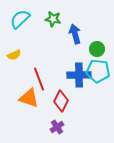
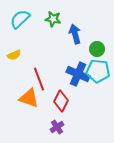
blue cross: moved 1 px left, 1 px up; rotated 25 degrees clockwise
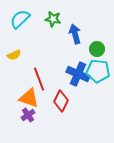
purple cross: moved 29 px left, 12 px up
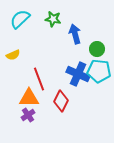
yellow semicircle: moved 1 px left
cyan pentagon: moved 1 px right
orange triangle: rotated 20 degrees counterclockwise
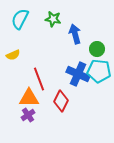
cyan semicircle: rotated 20 degrees counterclockwise
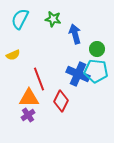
cyan pentagon: moved 3 px left
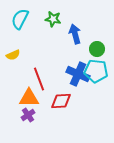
red diamond: rotated 60 degrees clockwise
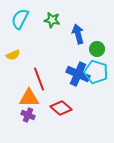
green star: moved 1 px left, 1 px down
blue arrow: moved 3 px right
cyan pentagon: moved 1 px down; rotated 10 degrees clockwise
red diamond: moved 7 px down; rotated 45 degrees clockwise
purple cross: rotated 32 degrees counterclockwise
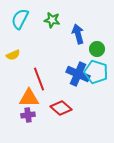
purple cross: rotated 32 degrees counterclockwise
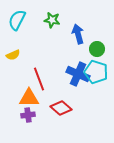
cyan semicircle: moved 3 px left, 1 px down
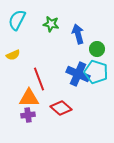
green star: moved 1 px left, 4 px down
